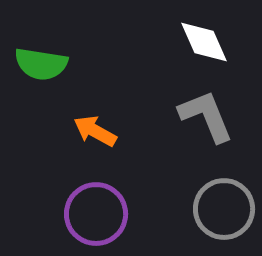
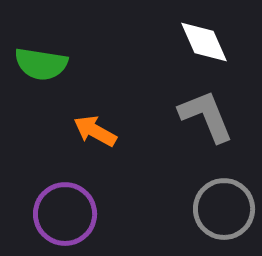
purple circle: moved 31 px left
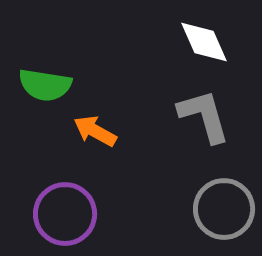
green semicircle: moved 4 px right, 21 px down
gray L-shape: moved 2 px left; rotated 6 degrees clockwise
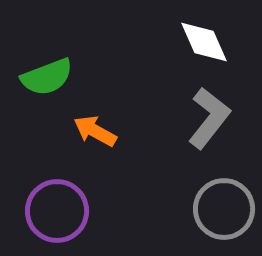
green semicircle: moved 2 px right, 8 px up; rotated 30 degrees counterclockwise
gray L-shape: moved 5 px right, 2 px down; rotated 54 degrees clockwise
purple circle: moved 8 px left, 3 px up
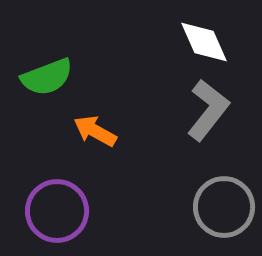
gray L-shape: moved 1 px left, 8 px up
gray circle: moved 2 px up
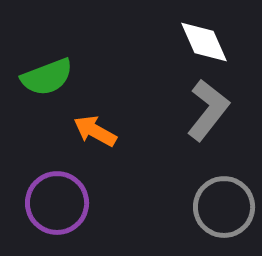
purple circle: moved 8 px up
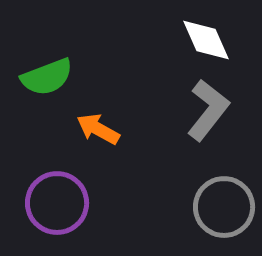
white diamond: moved 2 px right, 2 px up
orange arrow: moved 3 px right, 2 px up
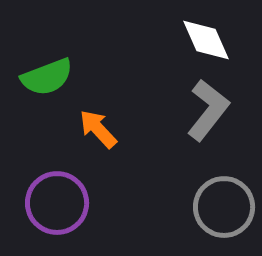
orange arrow: rotated 18 degrees clockwise
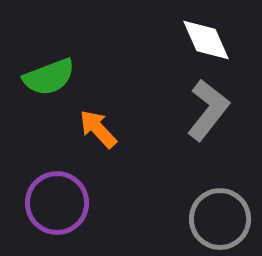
green semicircle: moved 2 px right
gray circle: moved 4 px left, 12 px down
